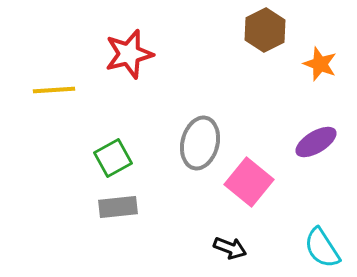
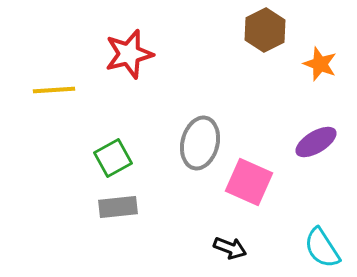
pink square: rotated 15 degrees counterclockwise
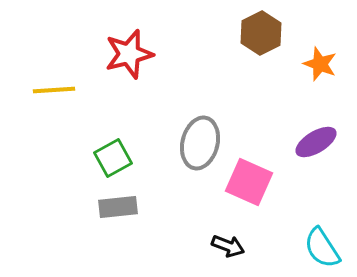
brown hexagon: moved 4 px left, 3 px down
black arrow: moved 2 px left, 2 px up
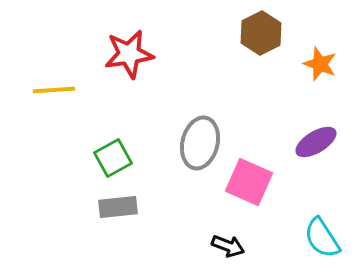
red star: rotated 6 degrees clockwise
cyan semicircle: moved 10 px up
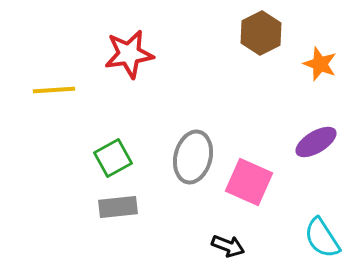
gray ellipse: moved 7 px left, 14 px down
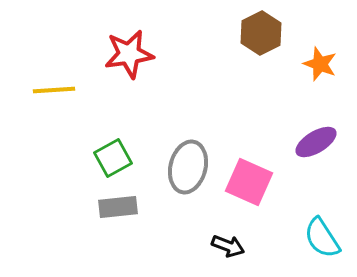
gray ellipse: moved 5 px left, 10 px down
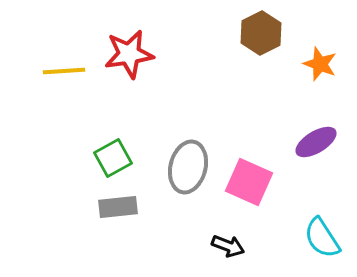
yellow line: moved 10 px right, 19 px up
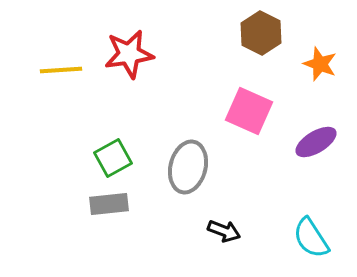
brown hexagon: rotated 6 degrees counterclockwise
yellow line: moved 3 px left, 1 px up
pink square: moved 71 px up
gray rectangle: moved 9 px left, 3 px up
cyan semicircle: moved 11 px left
black arrow: moved 4 px left, 15 px up
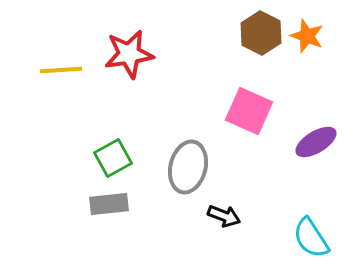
orange star: moved 13 px left, 28 px up
black arrow: moved 15 px up
